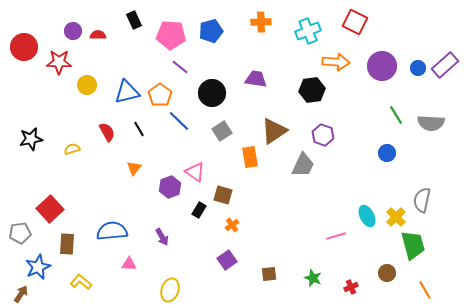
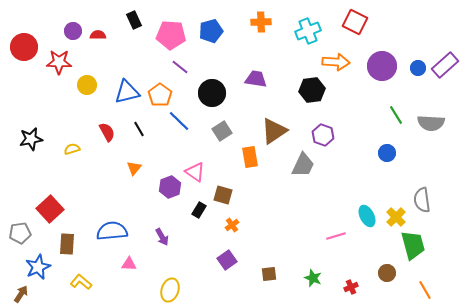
gray semicircle at (422, 200): rotated 20 degrees counterclockwise
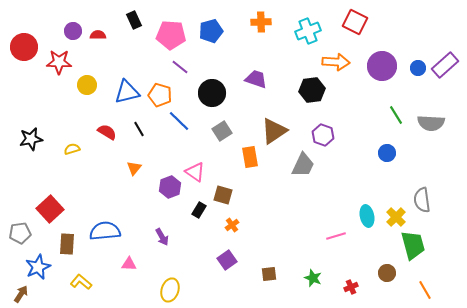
purple trapezoid at (256, 79): rotated 10 degrees clockwise
orange pentagon at (160, 95): rotated 20 degrees counterclockwise
red semicircle at (107, 132): rotated 30 degrees counterclockwise
cyan ellipse at (367, 216): rotated 15 degrees clockwise
blue semicircle at (112, 231): moved 7 px left
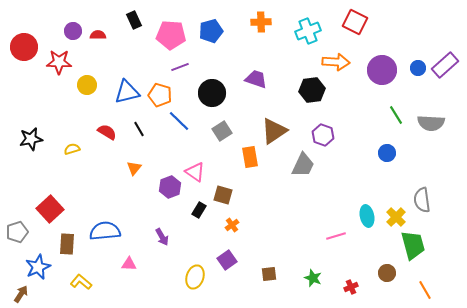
purple circle at (382, 66): moved 4 px down
purple line at (180, 67): rotated 60 degrees counterclockwise
gray pentagon at (20, 233): moved 3 px left, 1 px up; rotated 10 degrees counterclockwise
yellow ellipse at (170, 290): moved 25 px right, 13 px up
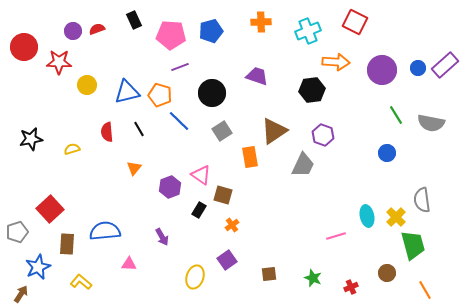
red semicircle at (98, 35): moved 1 px left, 6 px up; rotated 21 degrees counterclockwise
purple trapezoid at (256, 79): moved 1 px right, 3 px up
gray semicircle at (431, 123): rotated 8 degrees clockwise
red semicircle at (107, 132): rotated 126 degrees counterclockwise
pink triangle at (195, 172): moved 6 px right, 3 px down
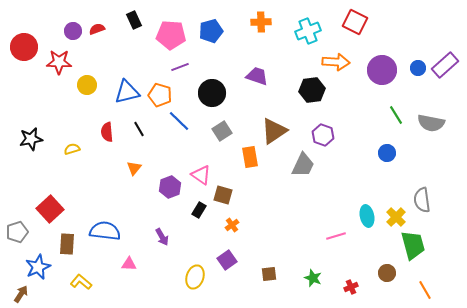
blue semicircle at (105, 231): rotated 12 degrees clockwise
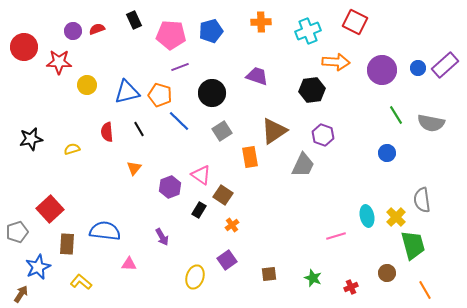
brown square at (223, 195): rotated 18 degrees clockwise
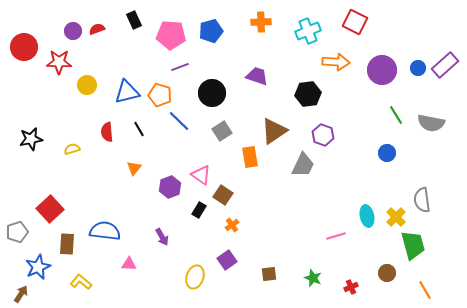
black hexagon at (312, 90): moved 4 px left, 4 px down
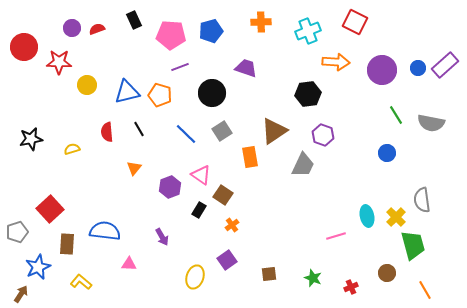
purple circle at (73, 31): moved 1 px left, 3 px up
purple trapezoid at (257, 76): moved 11 px left, 8 px up
blue line at (179, 121): moved 7 px right, 13 px down
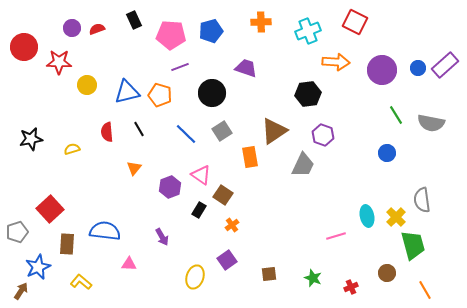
brown arrow at (21, 294): moved 3 px up
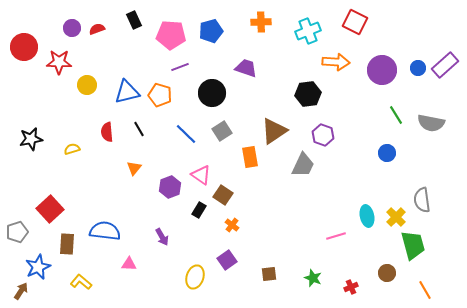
orange cross at (232, 225): rotated 16 degrees counterclockwise
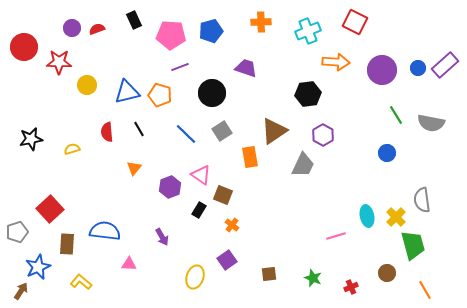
purple hexagon at (323, 135): rotated 10 degrees clockwise
brown square at (223, 195): rotated 12 degrees counterclockwise
